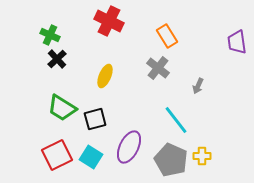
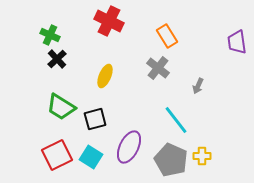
green trapezoid: moved 1 px left, 1 px up
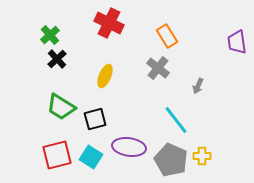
red cross: moved 2 px down
green cross: rotated 24 degrees clockwise
purple ellipse: rotated 72 degrees clockwise
red square: rotated 12 degrees clockwise
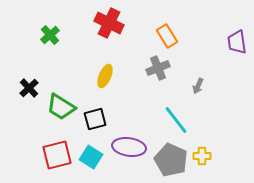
black cross: moved 28 px left, 29 px down
gray cross: rotated 30 degrees clockwise
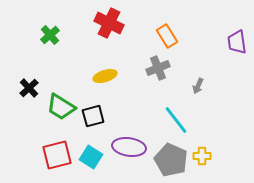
yellow ellipse: rotated 50 degrees clockwise
black square: moved 2 px left, 3 px up
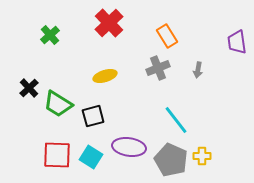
red cross: rotated 20 degrees clockwise
gray arrow: moved 16 px up; rotated 14 degrees counterclockwise
green trapezoid: moved 3 px left, 3 px up
red square: rotated 16 degrees clockwise
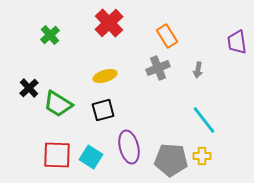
black square: moved 10 px right, 6 px up
cyan line: moved 28 px right
purple ellipse: rotated 68 degrees clockwise
gray pentagon: rotated 20 degrees counterclockwise
